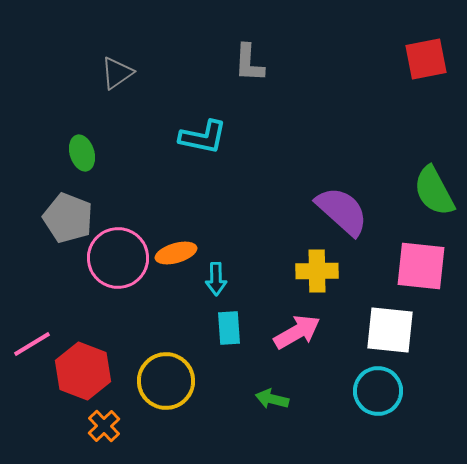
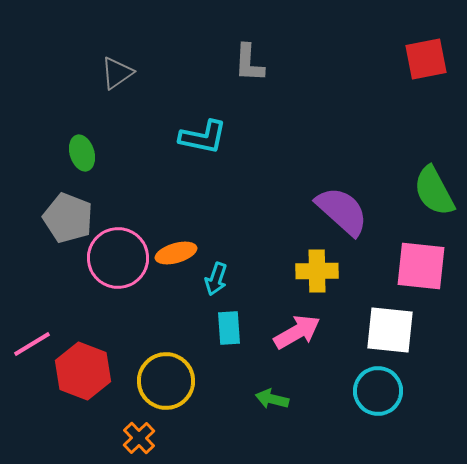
cyan arrow: rotated 20 degrees clockwise
orange cross: moved 35 px right, 12 px down
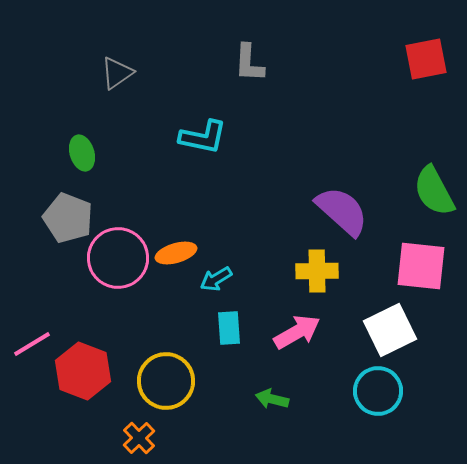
cyan arrow: rotated 40 degrees clockwise
white square: rotated 32 degrees counterclockwise
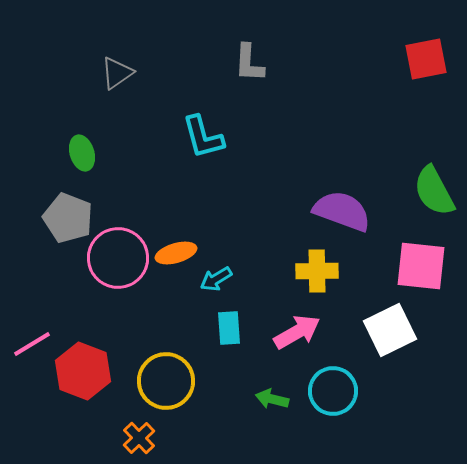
cyan L-shape: rotated 63 degrees clockwise
purple semicircle: rotated 22 degrees counterclockwise
cyan circle: moved 45 px left
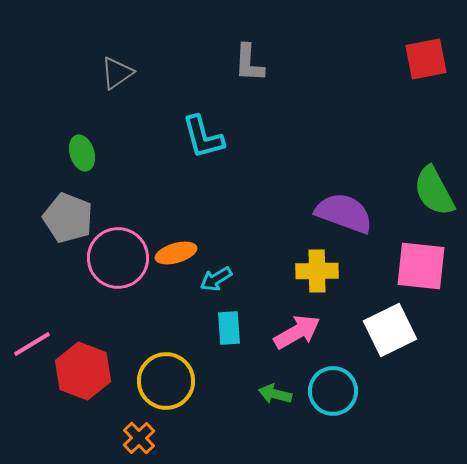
purple semicircle: moved 2 px right, 2 px down
green arrow: moved 3 px right, 5 px up
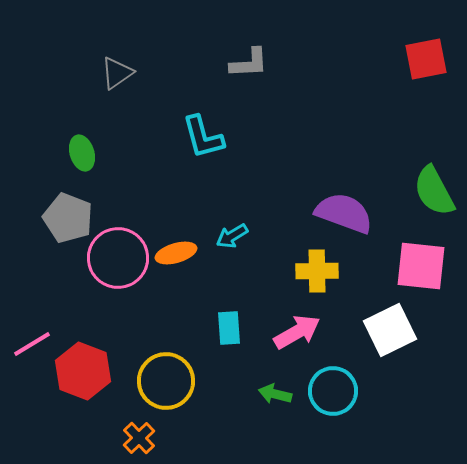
gray L-shape: rotated 96 degrees counterclockwise
cyan arrow: moved 16 px right, 43 px up
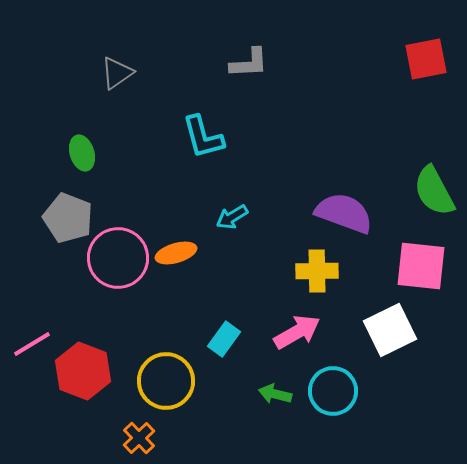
cyan arrow: moved 19 px up
cyan rectangle: moved 5 px left, 11 px down; rotated 40 degrees clockwise
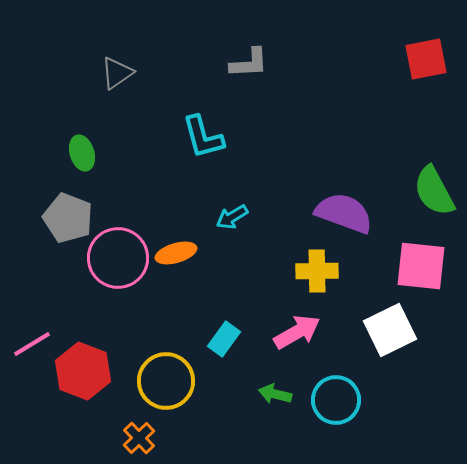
cyan circle: moved 3 px right, 9 px down
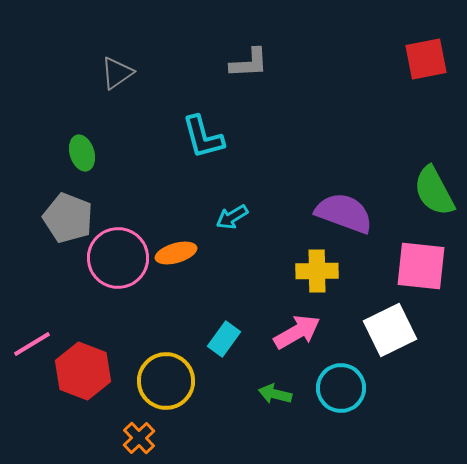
cyan circle: moved 5 px right, 12 px up
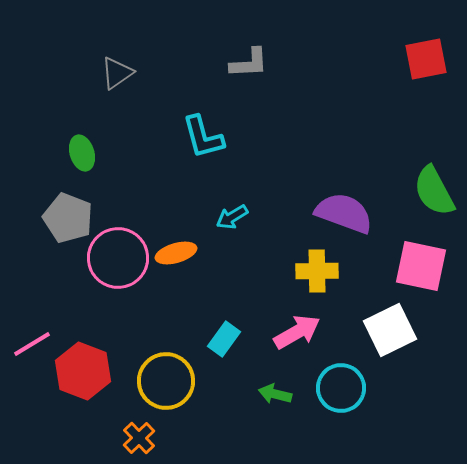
pink square: rotated 6 degrees clockwise
